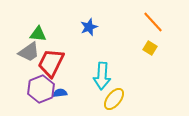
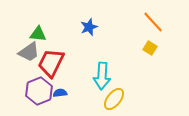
purple hexagon: moved 2 px left, 2 px down
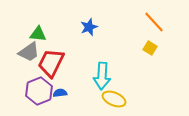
orange line: moved 1 px right
yellow ellipse: rotated 75 degrees clockwise
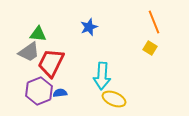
orange line: rotated 20 degrees clockwise
